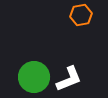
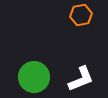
white L-shape: moved 12 px right
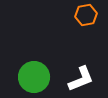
orange hexagon: moved 5 px right
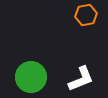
green circle: moved 3 px left
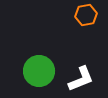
green circle: moved 8 px right, 6 px up
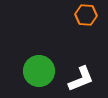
orange hexagon: rotated 15 degrees clockwise
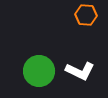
white L-shape: moved 1 px left, 8 px up; rotated 48 degrees clockwise
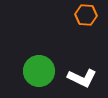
white L-shape: moved 2 px right, 7 px down
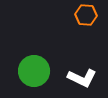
green circle: moved 5 px left
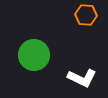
green circle: moved 16 px up
